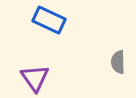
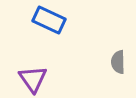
purple triangle: moved 2 px left, 1 px down
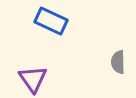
blue rectangle: moved 2 px right, 1 px down
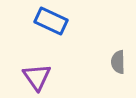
purple triangle: moved 4 px right, 2 px up
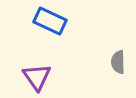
blue rectangle: moved 1 px left
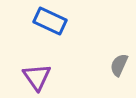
gray semicircle: moved 1 px right, 3 px down; rotated 25 degrees clockwise
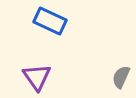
gray semicircle: moved 2 px right, 12 px down
